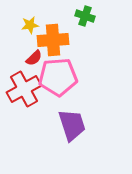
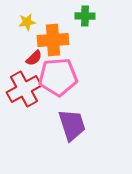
green cross: rotated 18 degrees counterclockwise
yellow star: moved 3 px left, 3 px up
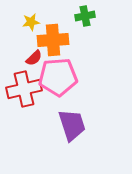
green cross: rotated 12 degrees counterclockwise
yellow star: moved 4 px right
red cross: rotated 16 degrees clockwise
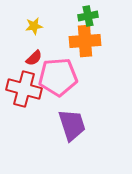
green cross: moved 3 px right
yellow star: moved 3 px right, 4 px down
orange cross: moved 32 px right, 1 px down
red cross: rotated 28 degrees clockwise
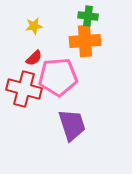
green cross: rotated 18 degrees clockwise
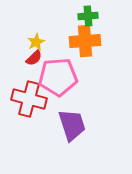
green cross: rotated 12 degrees counterclockwise
yellow star: moved 2 px right, 16 px down; rotated 18 degrees counterclockwise
red cross: moved 5 px right, 10 px down
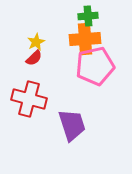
orange cross: moved 2 px up
pink pentagon: moved 37 px right, 11 px up; rotated 9 degrees counterclockwise
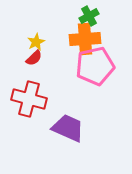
green cross: moved 1 px right; rotated 24 degrees counterclockwise
purple trapezoid: moved 4 px left, 3 px down; rotated 48 degrees counterclockwise
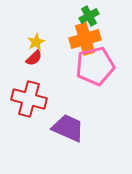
orange cross: rotated 12 degrees counterclockwise
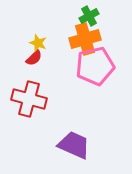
yellow star: moved 2 px right, 1 px down; rotated 24 degrees counterclockwise
purple trapezoid: moved 6 px right, 17 px down
